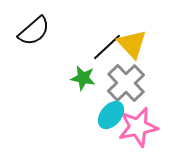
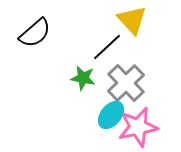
black semicircle: moved 1 px right, 2 px down
yellow triangle: moved 24 px up
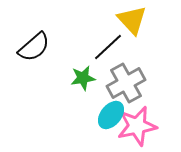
black semicircle: moved 1 px left, 14 px down
black line: moved 1 px right
green star: rotated 20 degrees counterclockwise
gray cross: rotated 15 degrees clockwise
pink star: moved 1 px left, 1 px up
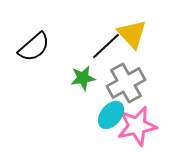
yellow triangle: moved 14 px down
black line: moved 2 px left, 1 px up
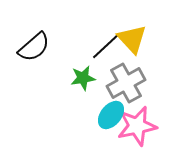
yellow triangle: moved 5 px down
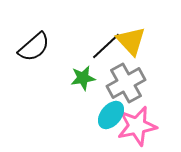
yellow triangle: moved 1 px left, 2 px down
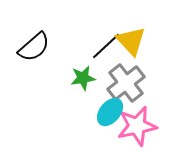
gray cross: rotated 9 degrees counterclockwise
cyan ellipse: moved 1 px left, 3 px up
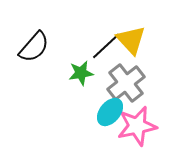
yellow triangle: moved 1 px up
black semicircle: rotated 8 degrees counterclockwise
green star: moved 2 px left, 5 px up
